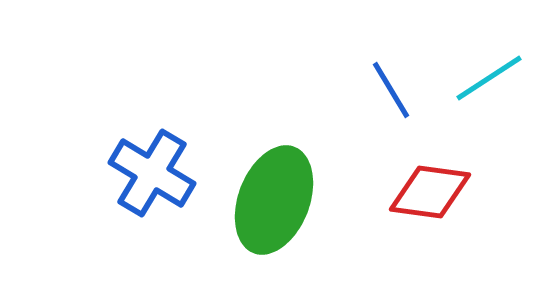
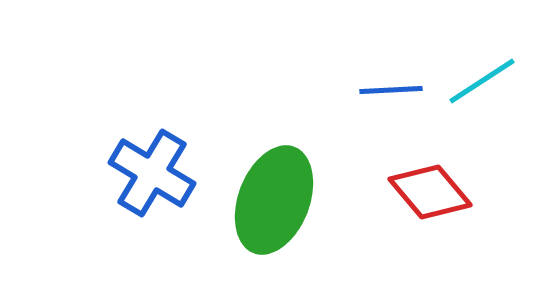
cyan line: moved 7 px left, 3 px down
blue line: rotated 62 degrees counterclockwise
red diamond: rotated 42 degrees clockwise
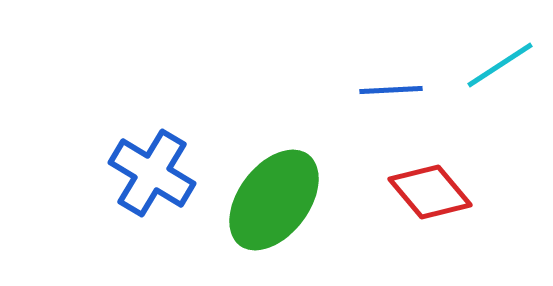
cyan line: moved 18 px right, 16 px up
green ellipse: rotated 16 degrees clockwise
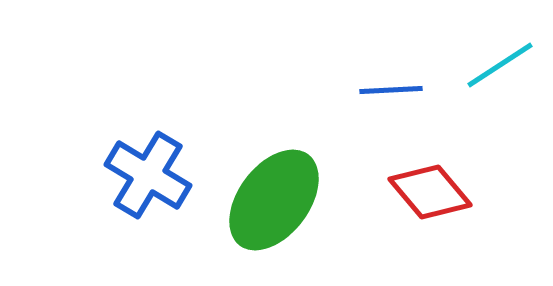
blue cross: moved 4 px left, 2 px down
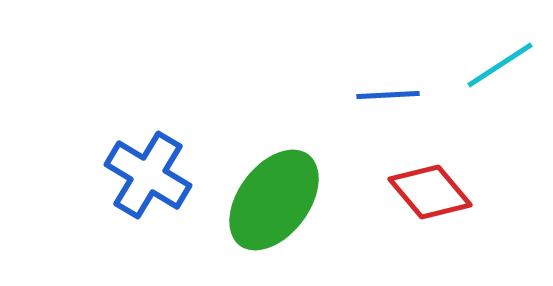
blue line: moved 3 px left, 5 px down
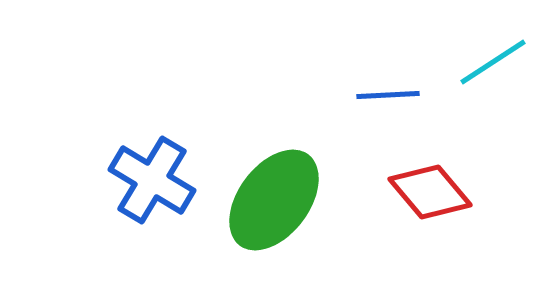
cyan line: moved 7 px left, 3 px up
blue cross: moved 4 px right, 5 px down
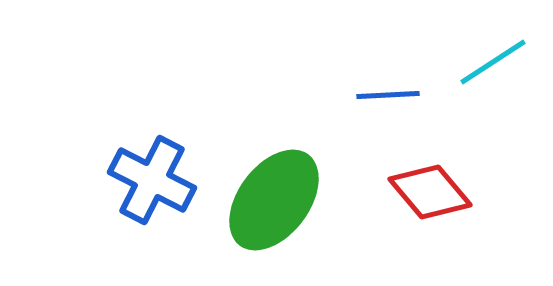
blue cross: rotated 4 degrees counterclockwise
